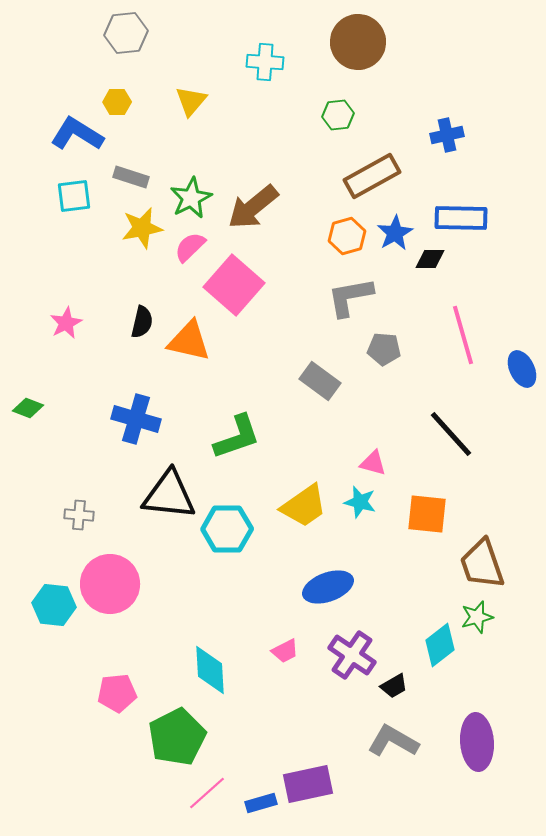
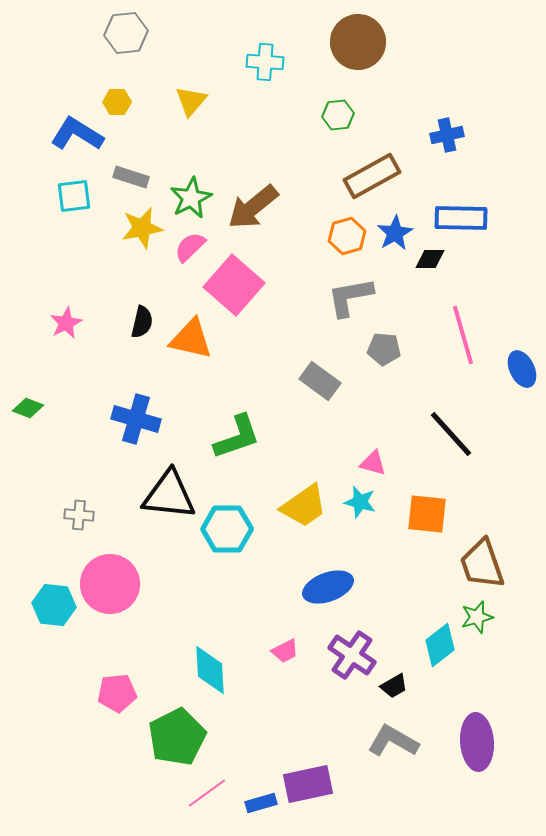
orange triangle at (189, 341): moved 2 px right, 2 px up
pink line at (207, 793): rotated 6 degrees clockwise
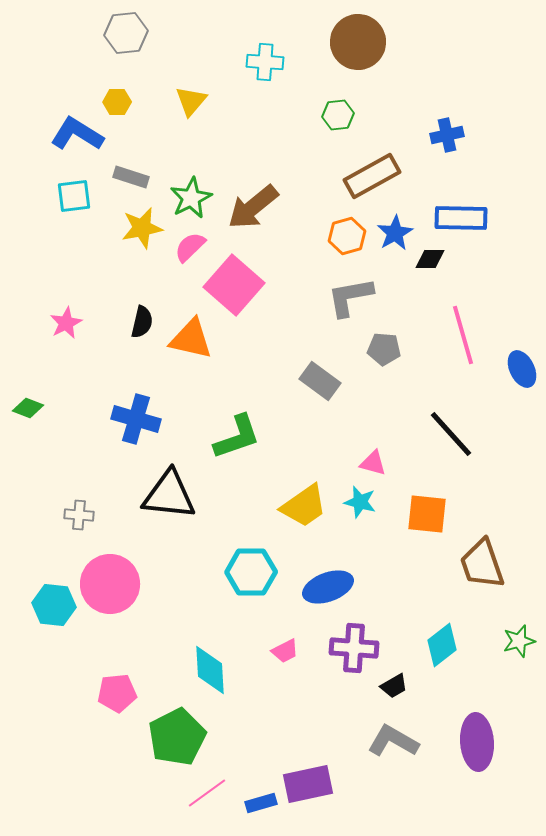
cyan hexagon at (227, 529): moved 24 px right, 43 px down
green star at (477, 617): moved 42 px right, 24 px down
cyan diamond at (440, 645): moved 2 px right
purple cross at (352, 655): moved 2 px right, 7 px up; rotated 30 degrees counterclockwise
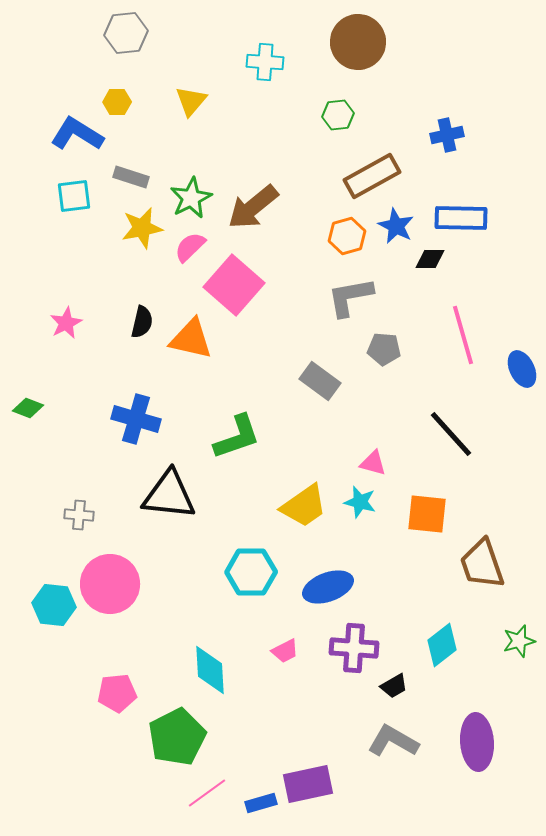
blue star at (395, 233): moved 1 px right, 7 px up; rotated 15 degrees counterclockwise
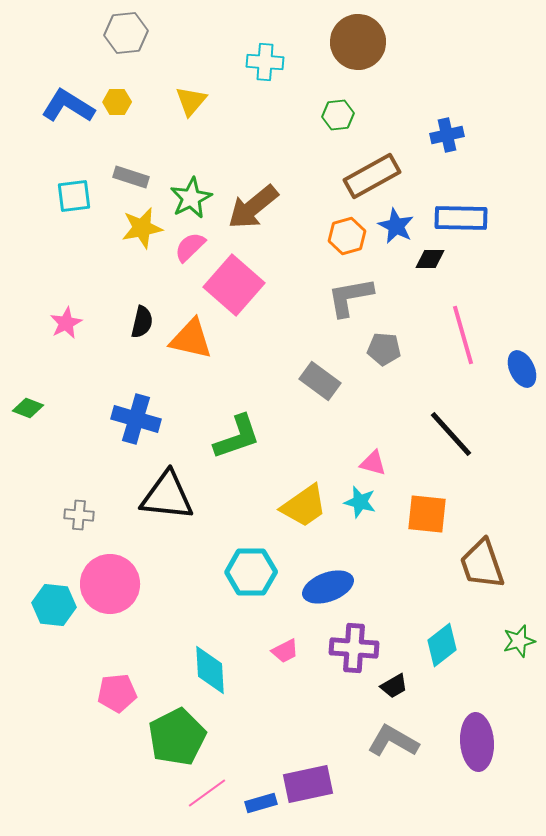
blue L-shape at (77, 134): moved 9 px left, 28 px up
black triangle at (169, 495): moved 2 px left, 1 px down
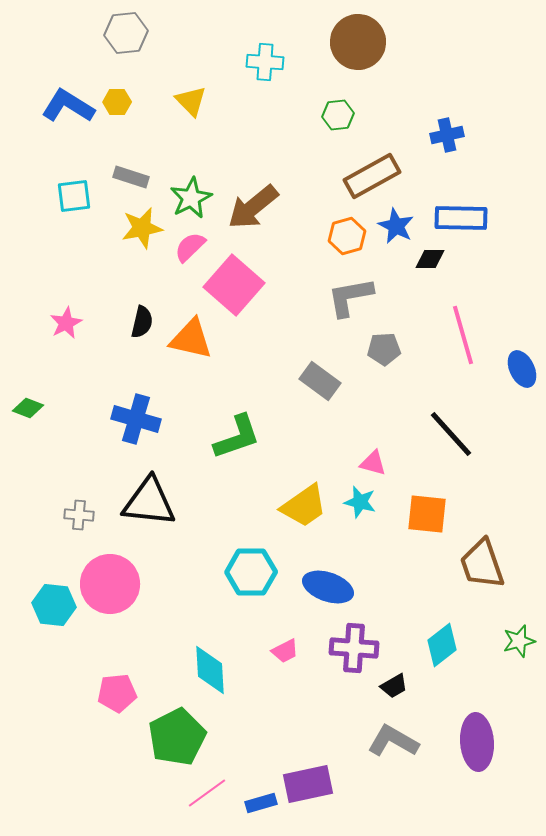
yellow triangle at (191, 101): rotated 24 degrees counterclockwise
gray pentagon at (384, 349): rotated 8 degrees counterclockwise
black triangle at (167, 496): moved 18 px left, 6 px down
blue ellipse at (328, 587): rotated 39 degrees clockwise
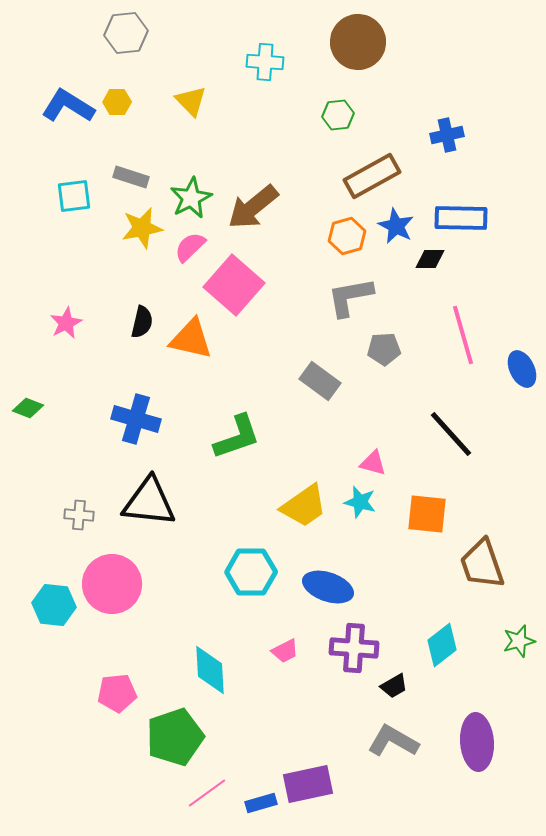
pink circle at (110, 584): moved 2 px right
green pentagon at (177, 737): moved 2 px left; rotated 8 degrees clockwise
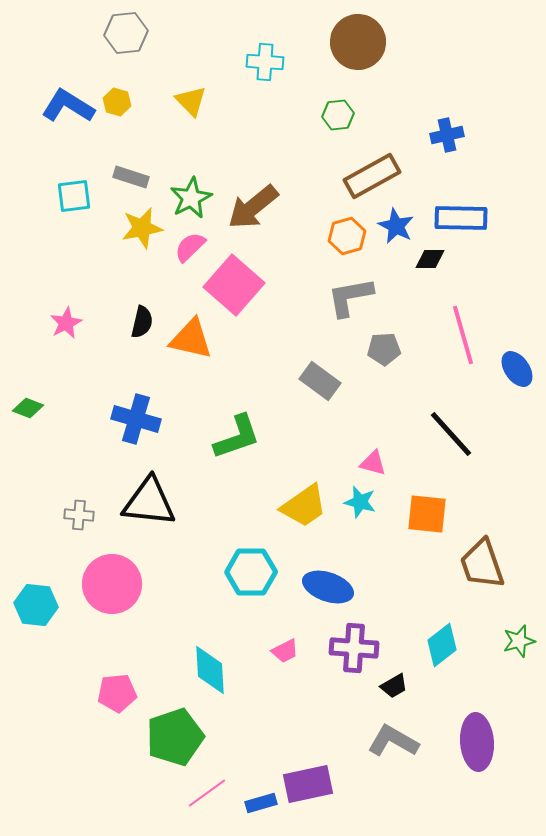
yellow hexagon at (117, 102): rotated 16 degrees clockwise
blue ellipse at (522, 369): moved 5 px left; rotated 9 degrees counterclockwise
cyan hexagon at (54, 605): moved 18 px left
